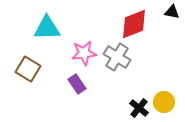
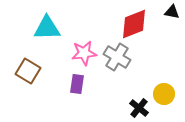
brown square: moved 2 px down
purple rectangle: rotated 42 degrees clockwise
yellow circle: moved 8 px up
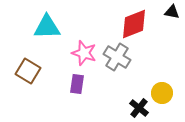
cyan triangle: moved 1 px up
pink star: rotated 25 degrees clockwise
yellow circle: moved 2 px left, 1 px up
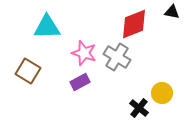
purple rectangle: moved 3 px right, 2 px up; rotated 54 degrees clockwise
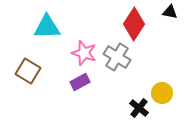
black triangle: moved 2 px left
red diamond: rotated 36 degrees counterclockwise
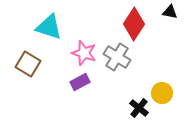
cyan triangle: moved 2 px right; rotated 20 degrees clockwise
brown square: moved 7 px up
